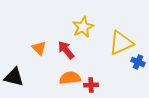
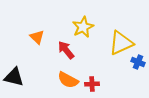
orange triangle: moved 2 px left, 11 px up
orange semicircle: moved 2 px left, 2 px down; rotated 145 degrees counterclockwise
red cross: moved 1 px right, 1 px up
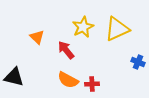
yellow triangle: moved 4 px left, 14 px up
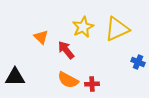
orange triangle: moved 4 px right
black triangle: moved 1 px right; rotated 15 degrees counterclockwise
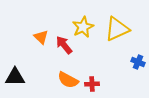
red arrow: moved 2 px left, 5 px up
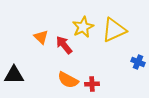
yellow triangle: moved 3 px left, 1 px down
black triangle: moved 1 px left, 2 px up
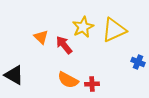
black triangle: rotated 30 degrees clockwise
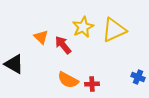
red arrow: moved 1 px left
blue cross: moved 15 px down
black triangle: moved 11 px up
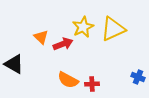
yellow triangle: moved 1 px left, 1 px up
red arrow: moved 1 px up; rotated 108 degrees clockwise
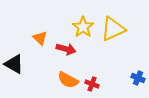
yellow star: rotated 10 degrees counterclockwise
orange triangle: moved 1 px left, 1 px down
red arrow: moved 3 px right, 5 px down; rotated 36 degrees clockwise
blue cross: moved 1 px down
red cross: rotated 24 degrees clockwise
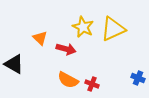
yellow star: rotated 10 degrees counterclockwise
